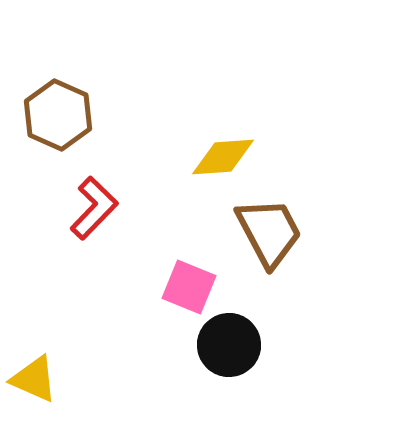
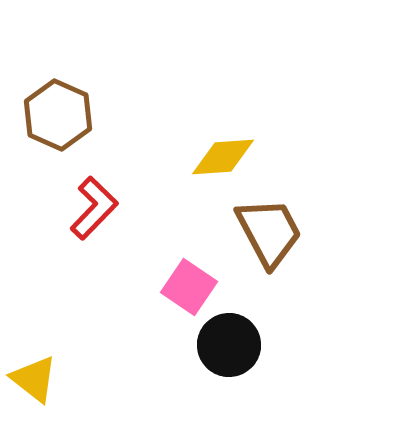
pink square: rotated 12 degrees clockwise
yellow triangle: rotated 14 degrees clockwise
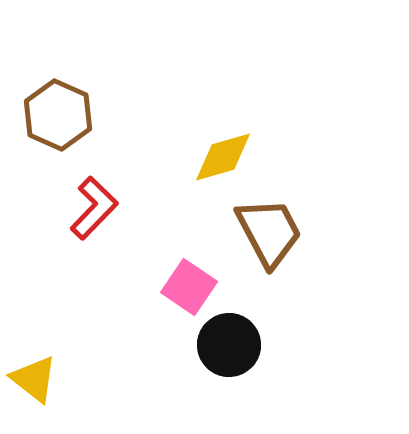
yellow diamond: rotated 12 degrees counterclockwise
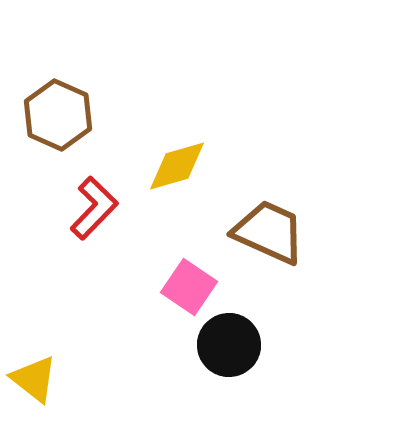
yellow diamond: moved 46 px left, 9 px down
brown trapezoid: rotated 38 degrees counterclockwise
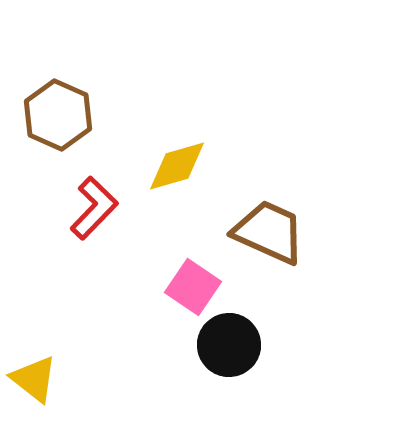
pink square: moved 4 px right
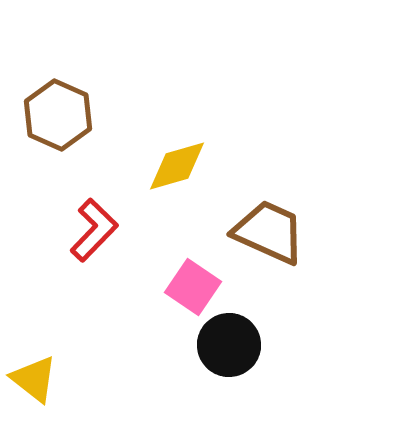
red L-shape: moved 22 px down
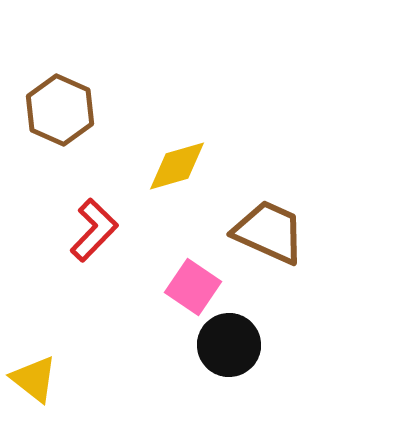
brown hexagon: moved 2 px right, 5 px up
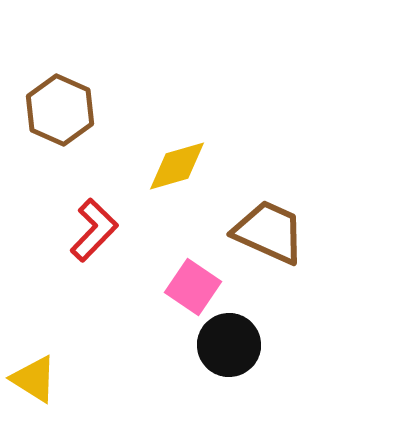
yellow triangle: rotated 6 degrees counterclockwise
